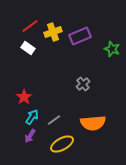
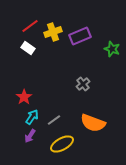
orange semicircle: rotated 25 degrees clockwise
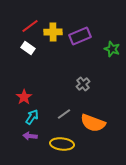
yellow cross: rotated 18 degrees clockwise
gray line: moved 10 px right, 6 px up
purple arrow: rotated 64 degrees clockwise
yellow ellipse: rotated 35 degrees clockwise
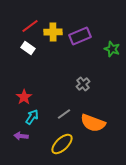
purple arrow: moved 9 px left
yellow ellipse: rotated 50 degrees counterclockwise
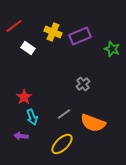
red line: moved 16 px left
yellow cross: rotated 24 degrees clockwise
cyan arrow: rotated 126 degrees clockwise
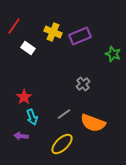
red line: rotated 18 degrees counterclockwise
green star: moved 1 px right, 5 px down
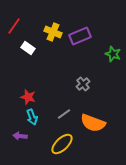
red star: moved 4 px right; rotated 21 degrees counterclockwise
purple arrow: moved 1 px left
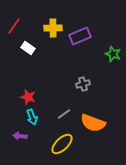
yellow cross: moved 4 px up; rotated 24 degrees counterclockwise
gray cross: rotated 24 degrees clockwise
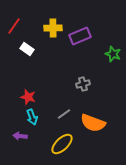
white rectangle: moved 1 px left, 1 px down
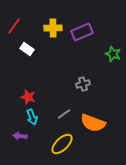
purple rectangle: moved 2 px right, 4 px up
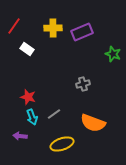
gray line: moved 10 px left
yellow ellipse: rotated 25 degrees clockwise
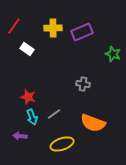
gray cross: rotated 24 degrees clockwise
